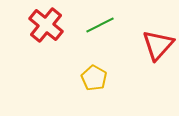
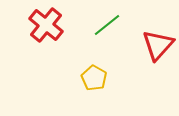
green line: moved 7 px right; rotated 12 degrees counterclockwise
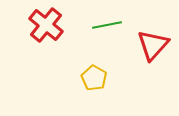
green line: rotated 28 degrees clockwise
red triangle: moved 5 px left
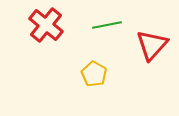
red triangle: moved 1 px left
yellow pentagon: moved 4 px up
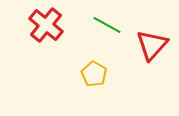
green line: rotated 40 degrees clockwise
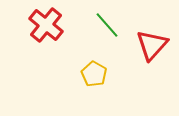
green line: rotated 20 degrees clockwise
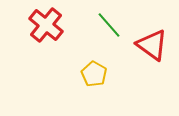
green line: moved 2 px right
red triangle: rotated 36 degrees counterclockwise
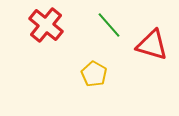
red triangle: rotated 20 degrees counterclockwise
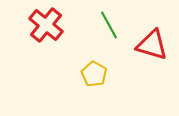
green line: rotated 12 degrees clockwise
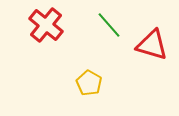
green line: rotated 12 degrees counterclockwise
yellow pentagon: moved 5 px left, 9 px down
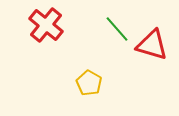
green line: moved 8 px right, 4 px down
